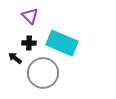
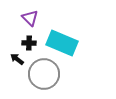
purple triangle: moved 2 px down
black arrow: moved 2 px right, 1 px down
gray circle: moved 1 px right, 1 px down
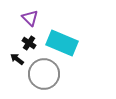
black cross: rotated 32 degrees clockwise
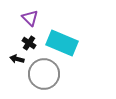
black arrow: rotated 24 degrees counterclockwise
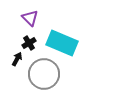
black cross: rotated 24 degrees clockwise
black arrow: rotated 104 degrees clockwise
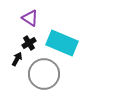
purple triangle: rotated 12 degrees counterclockwise
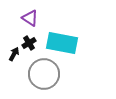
cyan rectangle: rotated 12 degrees counterclockwise
black arrow: moved 3 px left, 5 px up
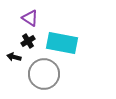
black cross: moved 1 px left, 2 px up
black arrow: moved 3 px down; rotated 104 degrees counterclockwise
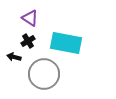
cyan rectangle: moved 4 px right
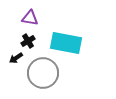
purple triangle: rotated 24 degrees counterclockwise
black arrow: moved 2 px right, 1 px down; rotated 48 degrees counterclockwise
gray circle: moved 1 px left, 1 px up
